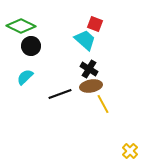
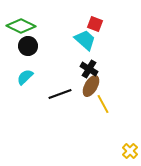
black circle: moved 3 px left
brown ellipse: rotated 50 degrees counterclockwise
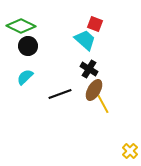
brown ellipse: moved 3 px right, 4 px down
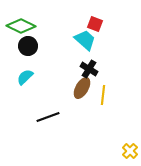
brown ellipse: moved 12 px left, 2 px up
black line: moved 12 px left, 23 px down
yellow line: moved 9 px up; rotated 36 degrees clockwise
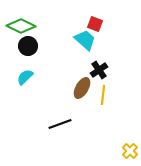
black cross: moved 10 px right, 1 px down; rotated 24 degrees clockwise
black line: moved 12 px right, 7 px down
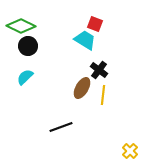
cyan trapezoid: rotated 10 degrees counterclockwise
black cross: rotated 18 degrees counterclockwise
black line: moved 1 px right, 3 px down
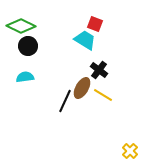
cyan semicircle: rotated 36 degrees clockwise
yellow line: rotated 66 degrees counterclockwise
black line: moved 4 px right, 26 px up; rotated 45 degrees counterclockwise
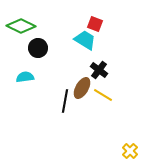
black circle: moved 10 px right, 2 px down
black line: rotated 15 degrees counterclockwise
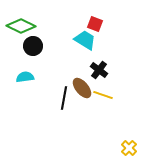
black circle: moved 5 px left, 2 px up
brown ellipse: rotated 70 degrees counterclockwise
yellow line: rotated 12 degrees counterclockwise
black line: moved 1 px left, 3 px up
yellow cross: moved 1 px left, 3 px up
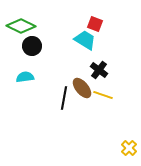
black circle: moved 1 px left
